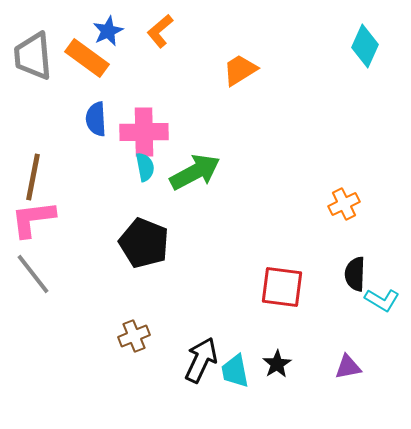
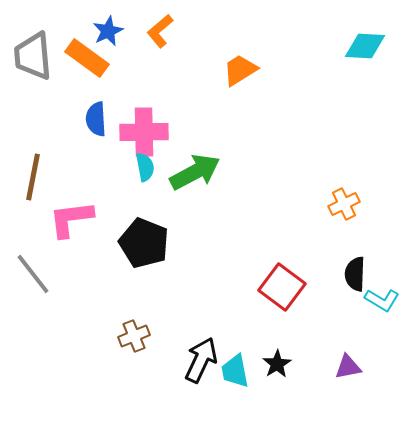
cyan diamond: rotated 69 degrees clockwise
pink L-shape: moved 38 px right
red square: rotated 30 degrees clockwise
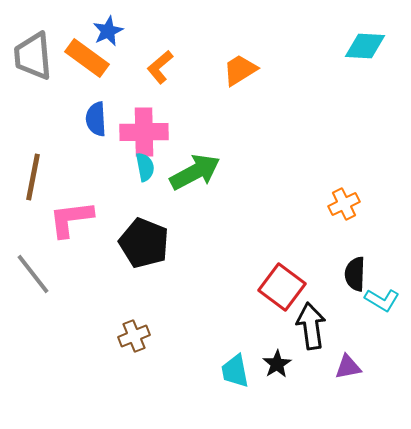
orange L-shape: moved 36 px down
black arrow: moved 110 px right, 34 px up; rotated 33 degrees counterclockwise
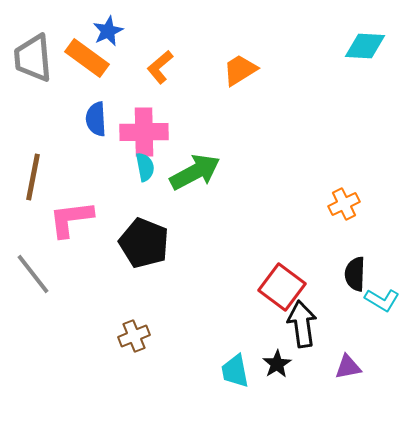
gray trapezoid: moved 2 px down
black arrow: moved 9 px left, 2 px up
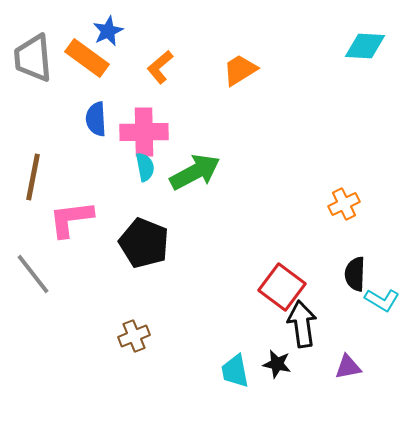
black star: rotated 28 degrees counterclockwise
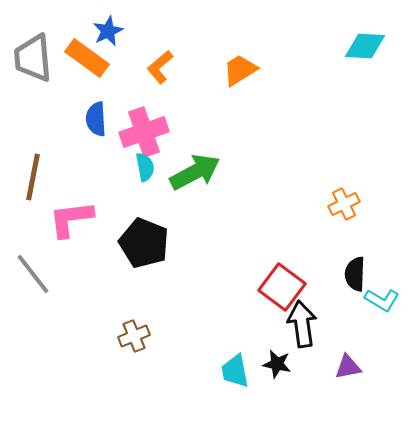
pink cross: rotated 18 degrees counterclockwise
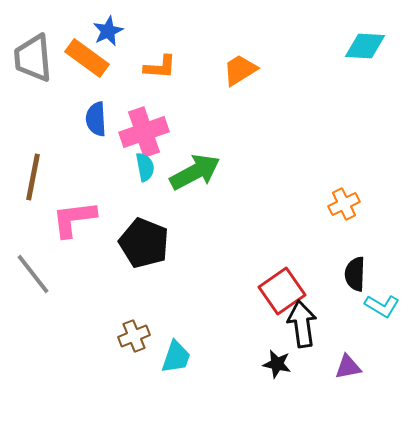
orange L-shape: rotated 136 degrees counterclockwise
pink L-shape: moved 3 px right
red square: moved 4 px down; rotated 18 degrees clockwise
cyan L-shape: moved 6 px down
cyan trapezoid: moved 59 px left, 14 px up; rotated 150 degrees counterclockwise
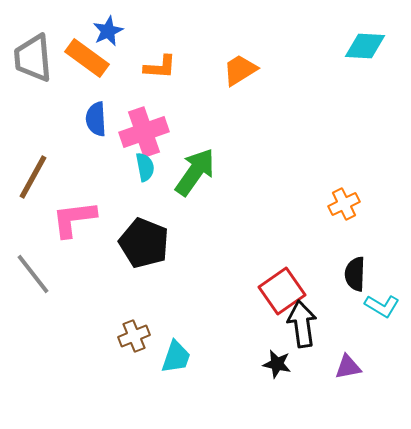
green arrow: rotated 27 degrees counterclockwise
brown line: rotated 18 degrees clockwise
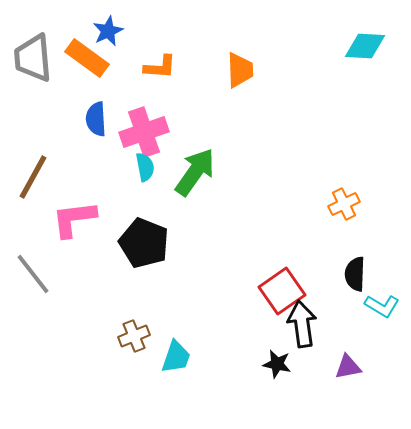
orange trapezoid: rotated 120 degrees clockwise
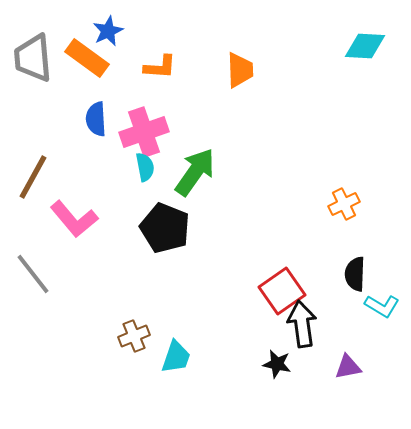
pink L-shape: rotated 123 degrees counterclockwise
black pentagon: moved 21 px right, 15 px up
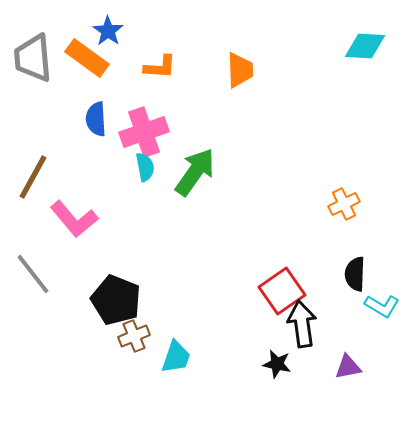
blue star: rotated 12 degrees counterclockwise
black pentagon: moved 49 px left, 72 px down
